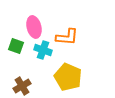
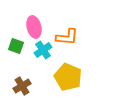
cyan cross: rotated 36 degrees clockwise
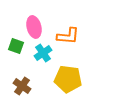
orange L-shape: moved 1 px right, 1 px up
cyan cross: moved 3 px down
yellow pentagon: moved 2 px down; rotated 16 degrees counterclockwise
brown cross: rotated 24 degrees counterclockwise
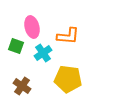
pink ellipse: moved 2 px left
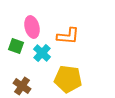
cyan cross: moved 1 px left; rotated 12 degrees counterclockwise
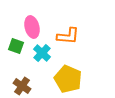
yellow pentagon: rotated 16 degrees clockwise
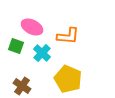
pink ellipse: rotated 50 degrees counterclockwise
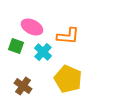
cyan cross: moved 1 px right, 1 px up
brown cross: moved 1 px right
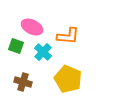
brown cross: moved 4 px up; rotated 18 degrees counterclockwise
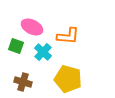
yellow pentagon: rotated 8 degrees counterclockwise
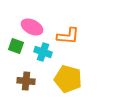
cyan cross: rotated 24 degrees counterclockwise
brown cross: moved 3 px right, 1 px up; rotated 12 degrees counterclockwise
